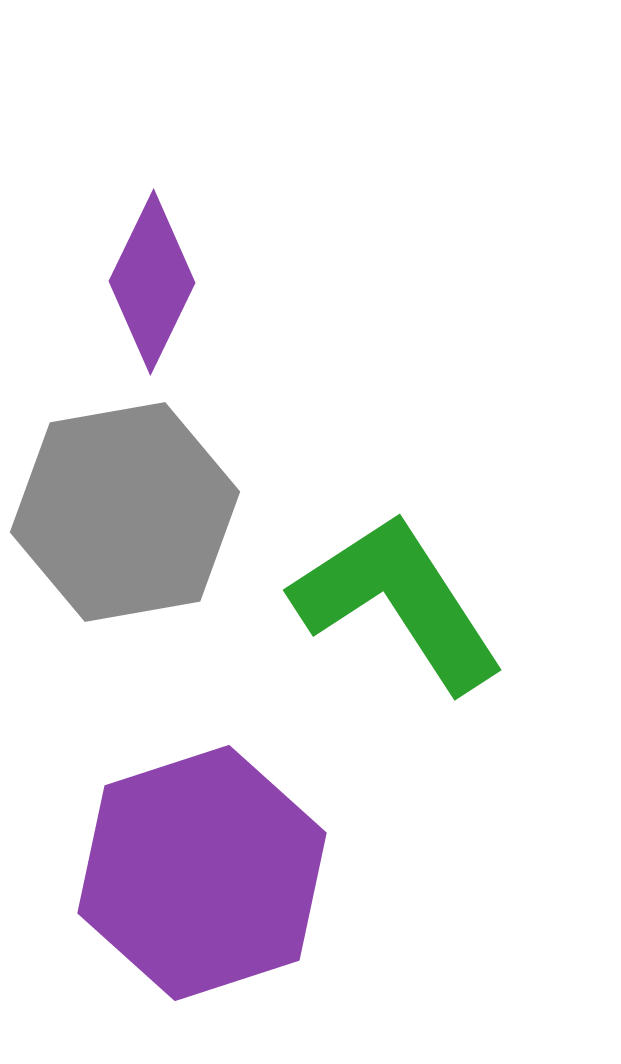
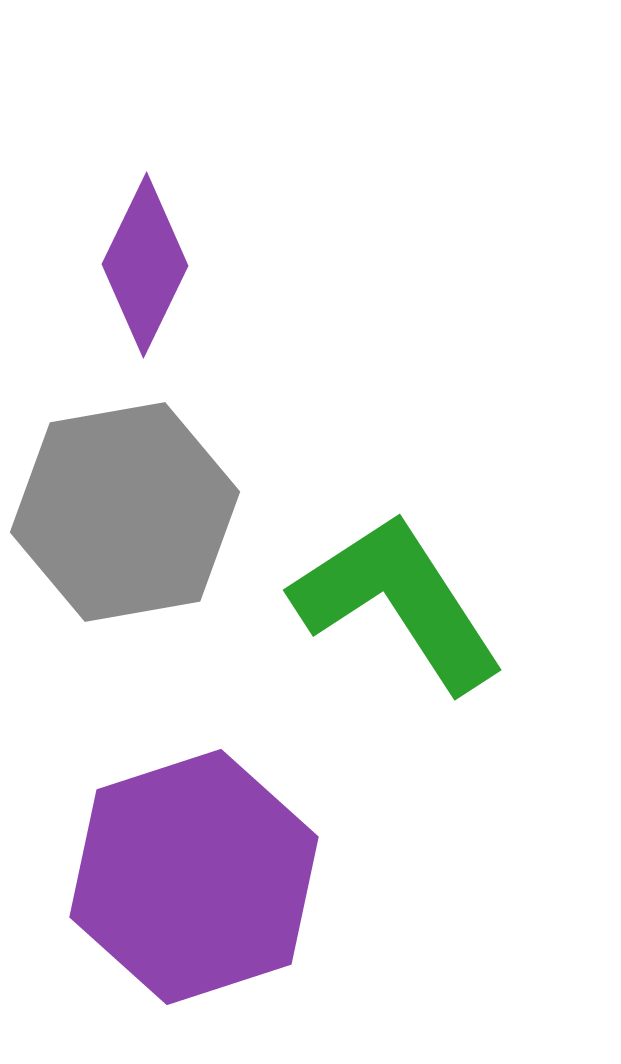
purple diamond: moved 7 px left, 17 px up
purple hexagon: moved 8 px left, 4 px down
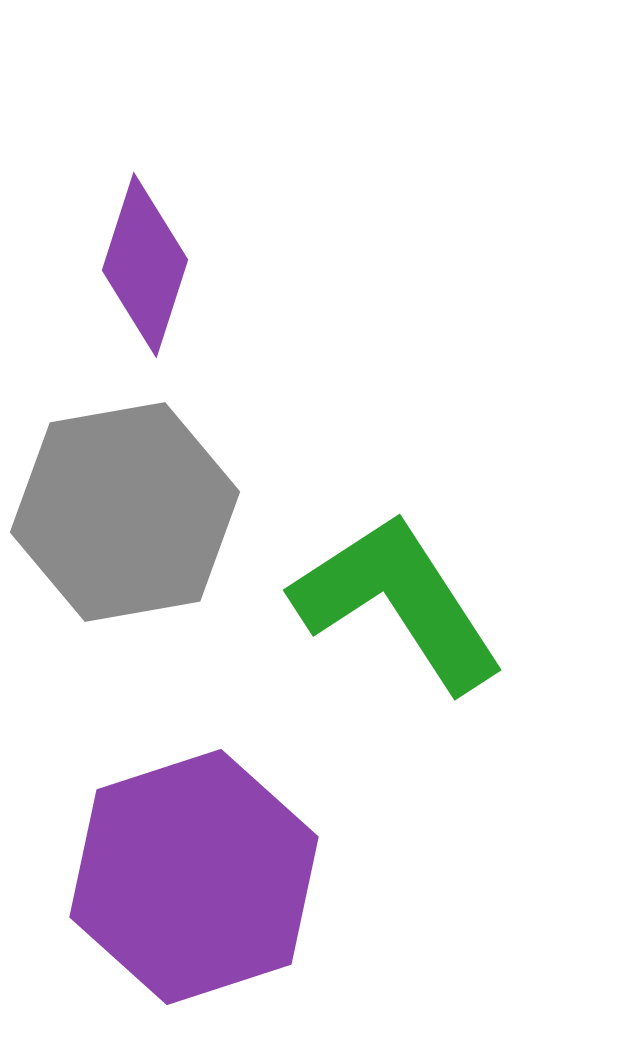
purple diamond: rotated 8 degrees counterclockwise
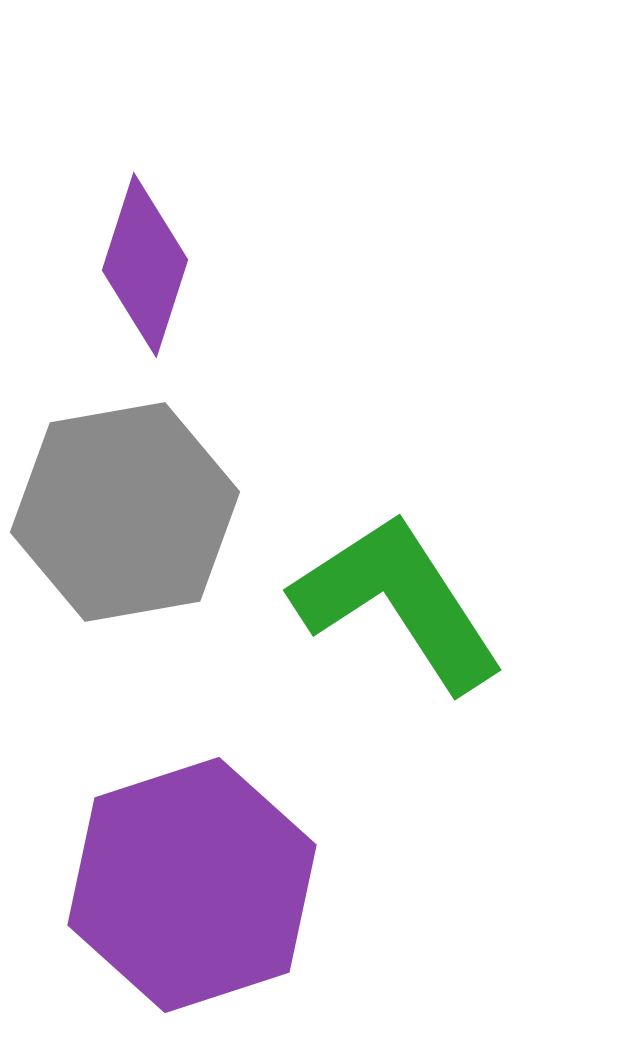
purple hexagon: moved 2 px left, 8 px down
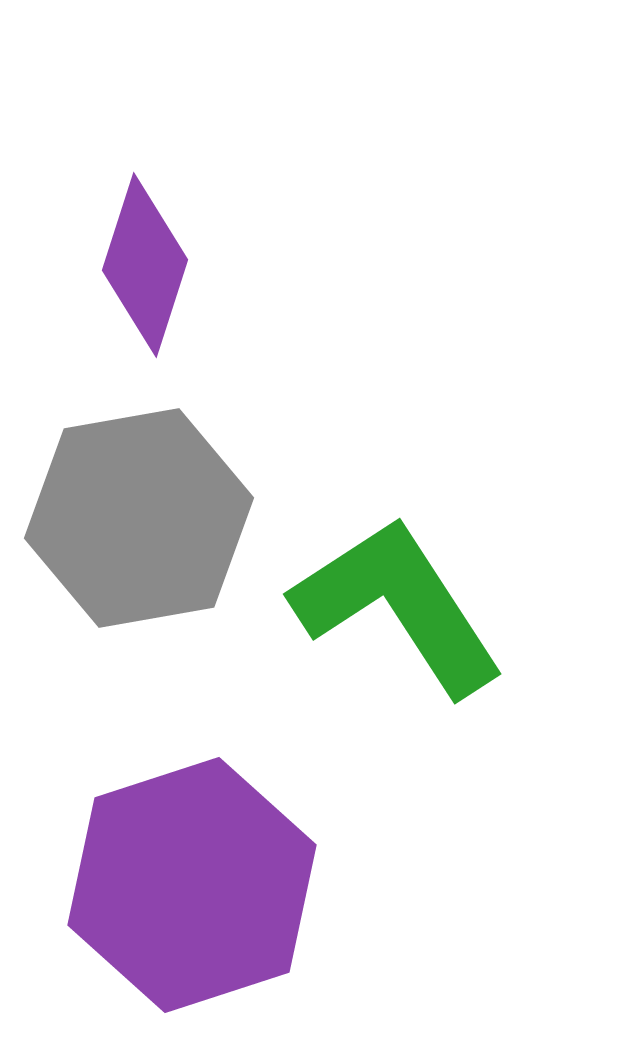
gray hexagon: moved 14 px right, 6 px down
green L-shape: moved 4 px down
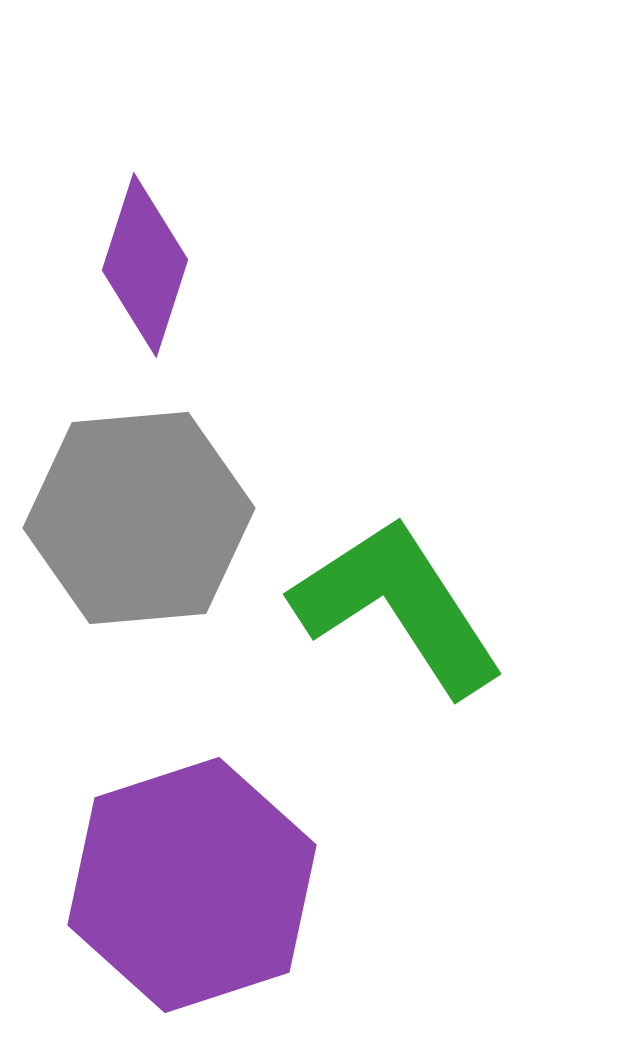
gray hexagon: rotated 5 degrees clockwise
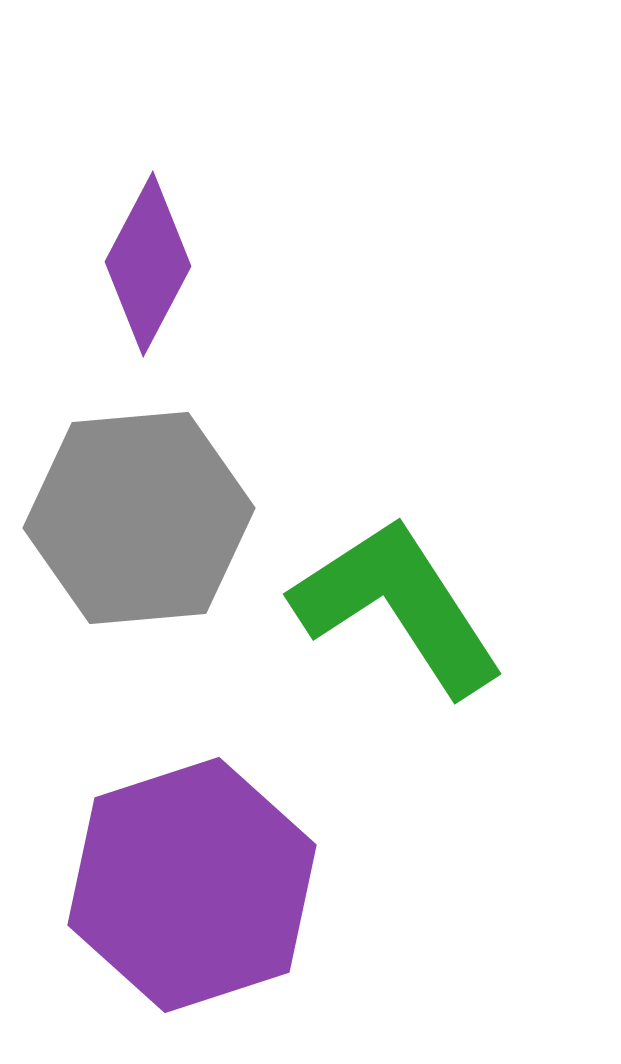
purple diamond: moved 3 px right, 1 px up; rotated 10 degrees clockwise
